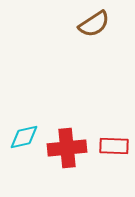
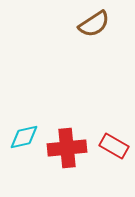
red rectangle: rotated 28 degrees clockwise
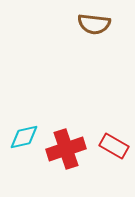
brown semicircle: rotated 40 degrees clockwise
red cross: moved 1 px left, 1 px down; rotated 12 degrees counterclockwise
